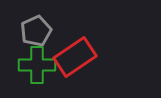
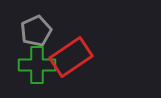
red rectangle: moved 4 px left
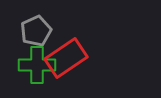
red rectangle: moved 5 px left, 1 px down
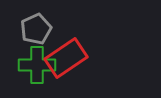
gray pentagon: moved 2 px up
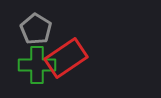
gray pentagon: rotated 16 degrees counterclockwise
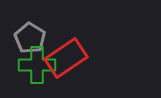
gray pentagon: moved 6 px left, 9 px down
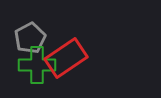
gray pentagon: rotated 12 degrees clockwise
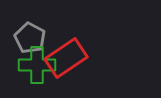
gray pentagon: rotated 16 degrees counterclockwise
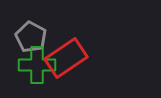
gray pentagon: moved 1 px right, 1 px up
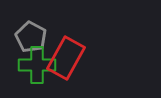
red rectangle: rotated 27 degrees counterclockwise
